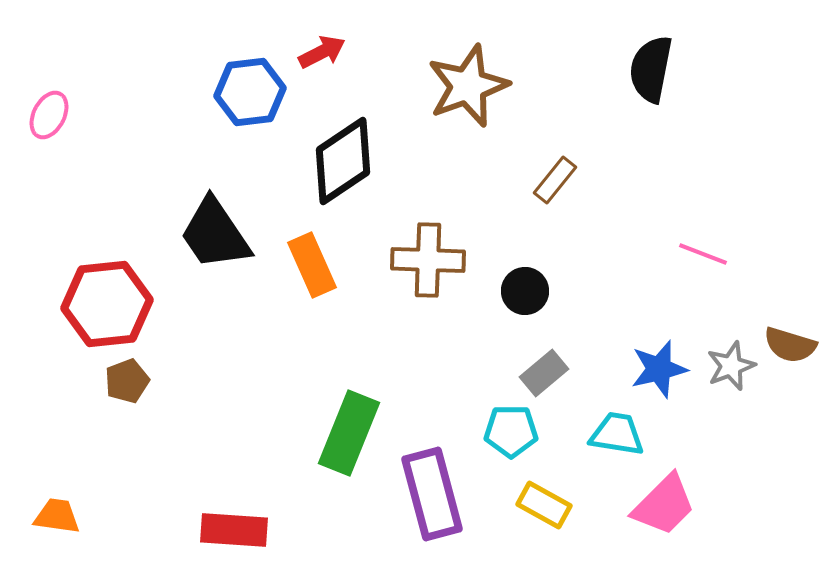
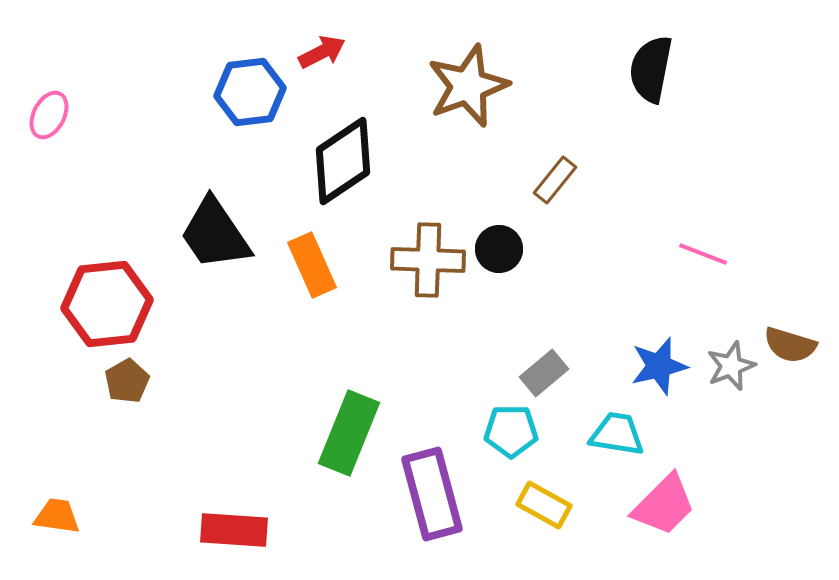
black circle: moved 26 px left, 42 px up
blue star: moved 3 px up
brown pentagon: rotated 9 degrees counterclockwise
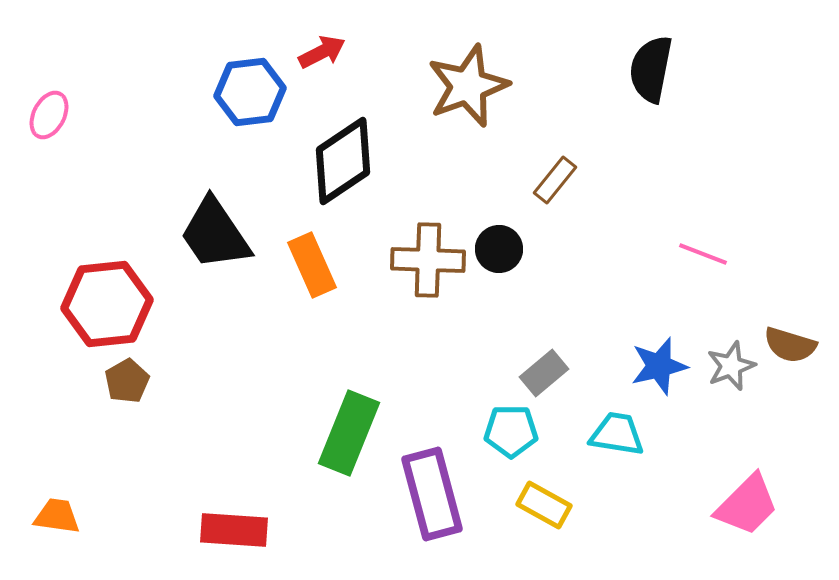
pink trapezoid: moved 83 px right
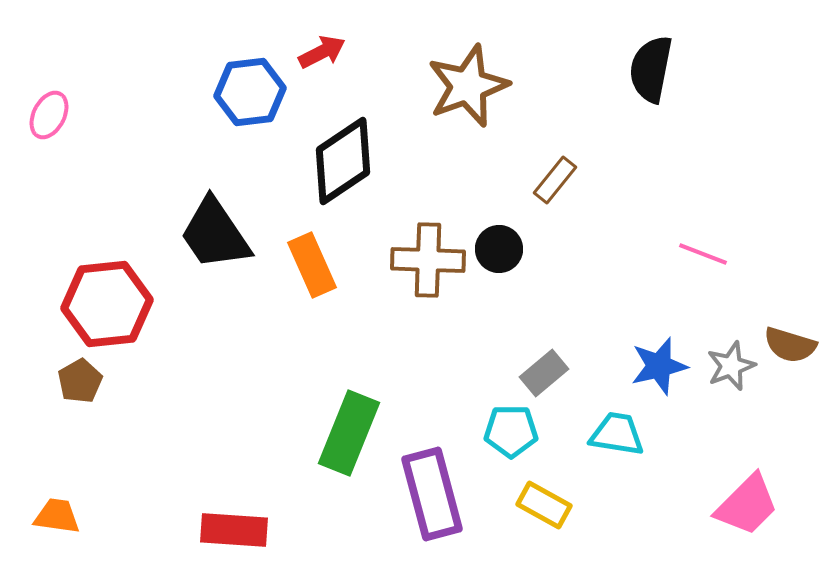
brown pentagon: moved 47 px left
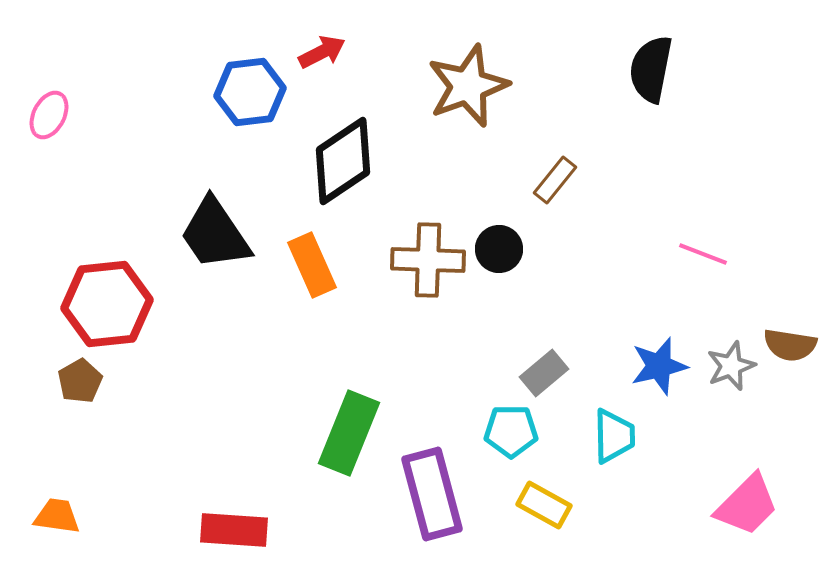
brown semicircle: rotated 8 degrees counterclockwise
cyan trapezoid: moved 3 px left, 2 px down; rotated 80 degrees clockwise
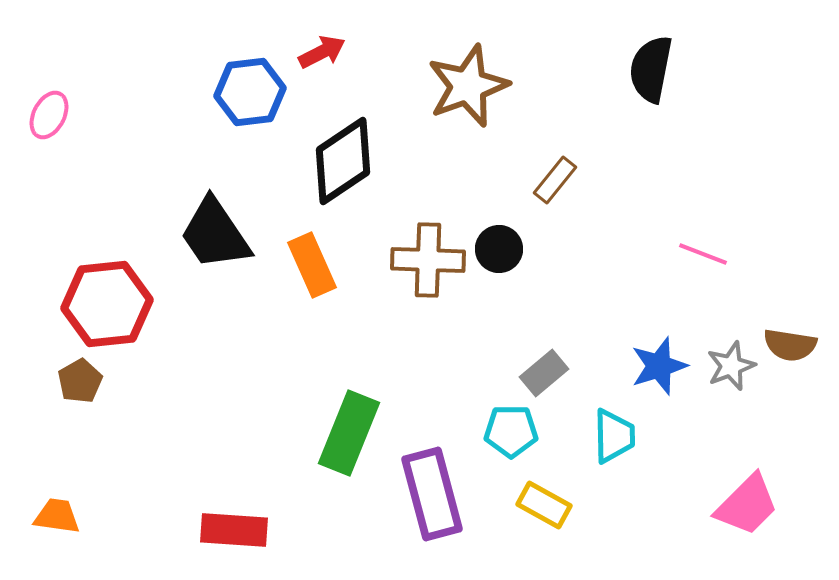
blue star: rotated 4 degrees counterclockwise
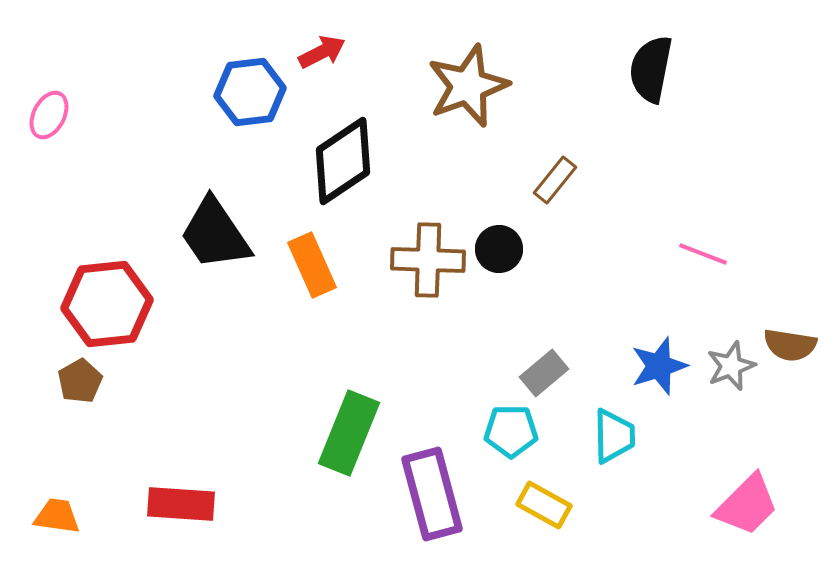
red rectangle: moved 53 px left, 26 px up
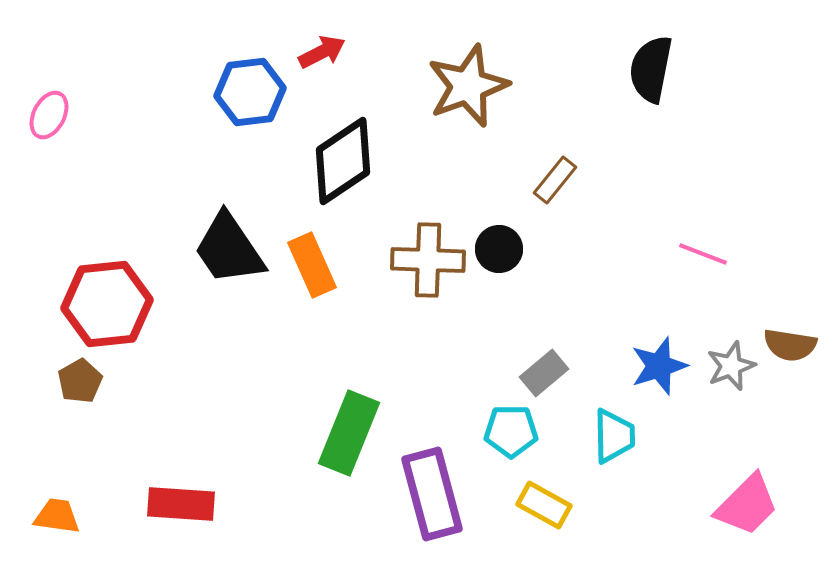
black trapezoid: moved 14 px right, 15 px down
